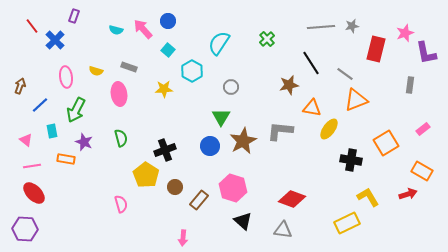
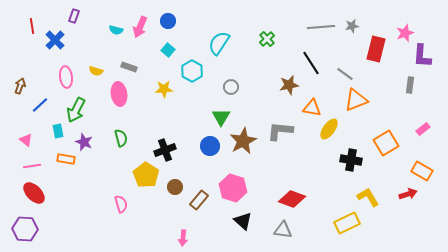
red line at (32, 26): rotated 28 degrees clockwise
pink arrow at (143, 29): moved 3 px left, 2 px up; rotated 115 degrees counterclockwise
purple L-shape at (426, 53): moved 4 px left, 3 px down; rotated 15 degrees clockwise
cyan rectangle at (52, 131): moved 6 px right
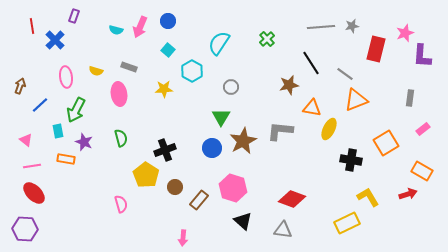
gray rectangle at (410, 85): moved 13 px down
yellow ellipse at (329, 129): rotated 10 degrees counterclockwise
blue circle at (210, 146): moved 2 px right, 2 px down
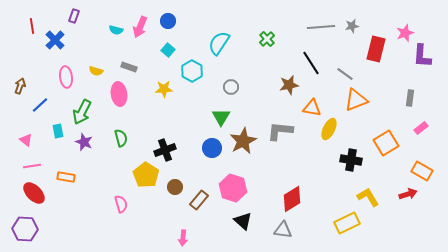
green arrow at (76, 110): moved 6 px right, 2 px down
pink rectangle at (423, 129): moved 2 px left, 1 px up
orange rectangle at (66, 159): moved 18 px down
red diamond at (292, 199): rotated 52 degrees counterclockwise
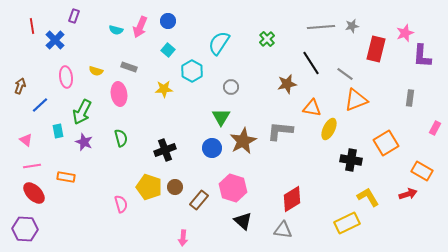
brown star at (289, 85): moved 2 px left, 1 px up
pink rectangle at (421, 128): moved 14 px right; rotated 24 degrees counterclockwise
yellow pentagon at (146, 175): moved 3 px right, 12 px down; rotated 15 degrees counterclockwise
